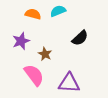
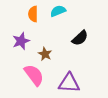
orange semicircle: rotated 105 degrees counterclockwise
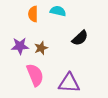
cyan semicircle: rotated 35 degrees clockwise
purple star: moved 1 px left, 5 px down; rotated 18 degrees clockwise
brown star: moved 4 px left, 6 px up; rotated 24 degrees clockwise
pink semicircle: moved 1 px right; rotated 15 degrees clockwise
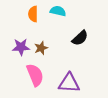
purple star: moved 1 px right, 1 px down
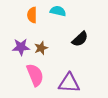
orange semicircle: moved 1 px left, 1 px down
black semicircle: moved 1 px down
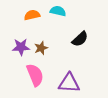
orange semicircle: rotated 77 degrees clockwise
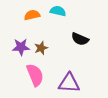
black semicircle: rotated 66 degrees clockwise
